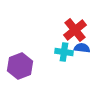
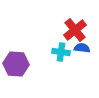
cyan cross: moved 3 px left
purple hexagon: moved 4 px left, 2 px up; rotated 25 degrees clockwise
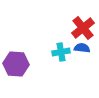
red cross: moved 8 px right, 2 px up
cyan cross: rotated 18 degrees counterclockwise
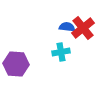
blue semicircle: moved 15 px left, 21 px up
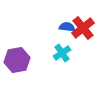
cyan cross: moved 1 px right, 1 px down; rotated 24 degrees counterclockwise
purple hexagon: moved 1 px right, 4 px up; rotated 15 degrees counterclockwise
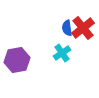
blue semicircle: moved 1 px down; rotated 105 degrees counterclockwise
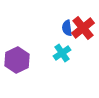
purple hexagon: rotated 15 degrees counterclockwise
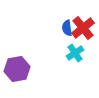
cyan cross: moved 13 px right
purple hexagon: moved 9 px down; rotated 15 degrees clockwise
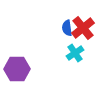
purple hexagon: rotated 10 degrees clockwise
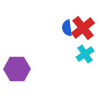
cyan cross: moved 10 px right, 1 px down
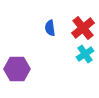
blue semicircle: moved 17 px left
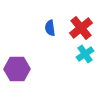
red cross: moved 2 px left
